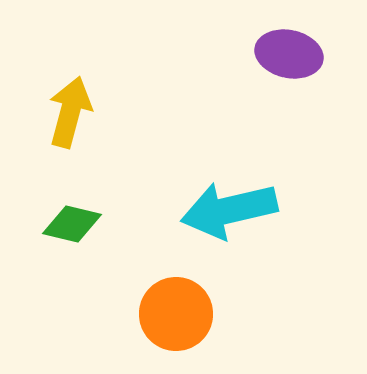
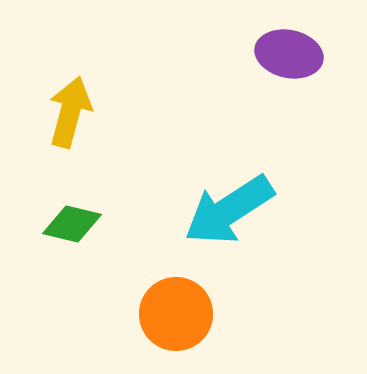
cyan arrow: rotated 20 degrees counterclockwise
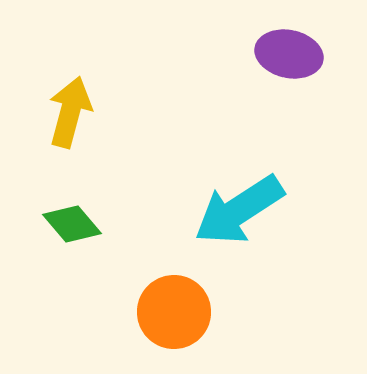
cyan arrow: moved 10 px right
green diamond: rotated 36 degrees clockwise
orange circle: moved 2 px left, 2 px up
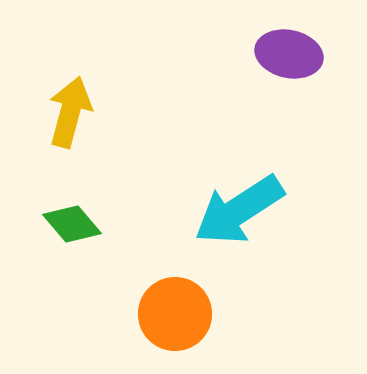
orange circle: moved 1 px right, 2 px down
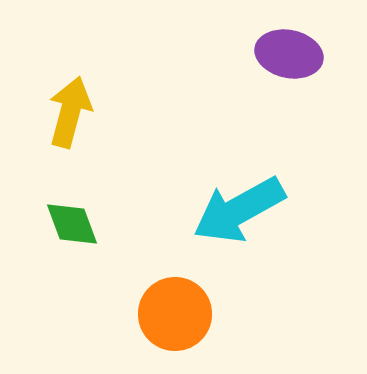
cyan arrow: rotated 4 degrees clockwise
green diamond: rotated 20 degrees clockwise
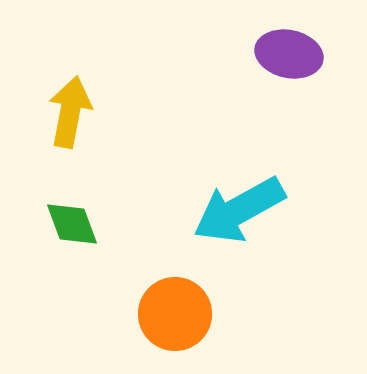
yellow arrow: rotated 4 degrees counterclockwise
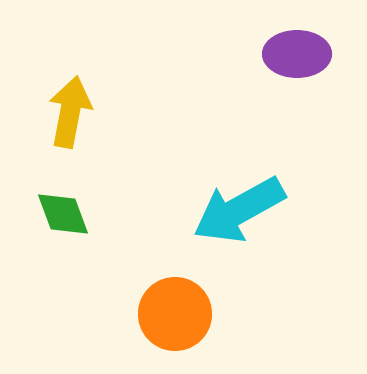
purple ellipse: moved 8 px right; rotated 12 degrees counterclockwise
green diamond: moved 9 px left, 10 px up
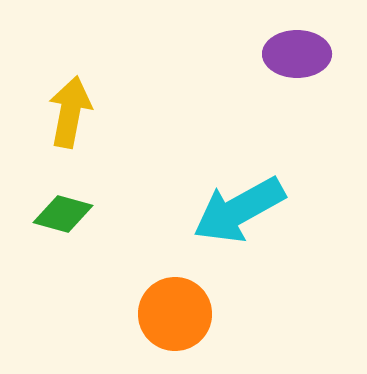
green diamond: rotated 54 degrees counterclockwise
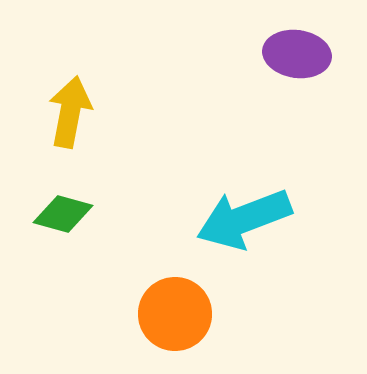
purple ellipse: rotated 8 degrees clockwise
cyan arrow: moved 5 px right, 9 px down; rotated 8 degrees clockwise
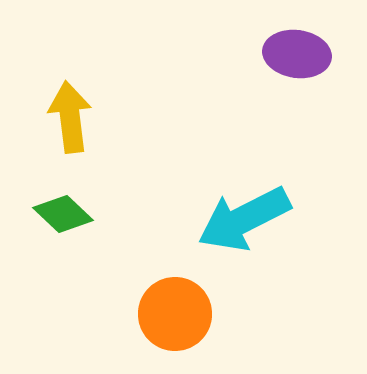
yellow arrow: moved 5 px down; rotated 18 degrees counterclockwise
green diamond: rotated 28 degrees clockwise
cyan arrow: rotated 6 degrees counterclockwise
